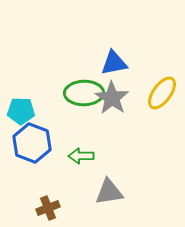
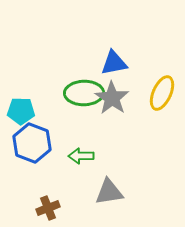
yellow ellipse: rotated 12 degrees counterclockwise
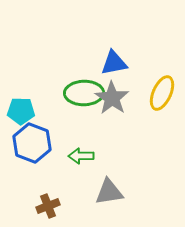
brown cross: moved 2 px up
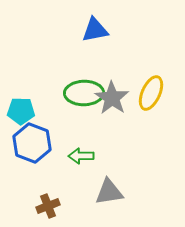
blue triangle: moved 19 px left, 33 px up
yellow ellipse: moved 11 px left
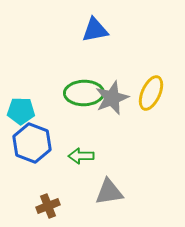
gray star: rotated 16 degrees clockwise
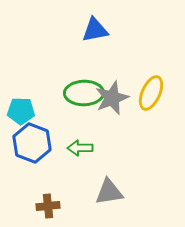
green arrow: moved 1 px left, 8 px up
brown cross: rotated 15 degrees clockwise
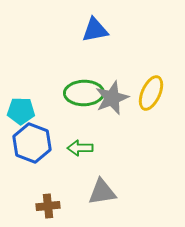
gray triangle: moved 7 px left
